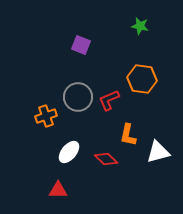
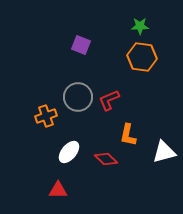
green star: rotated 12 degrees counterclockwise
orange hexagon: moved 22 px up
white triangle: moved 6 px right
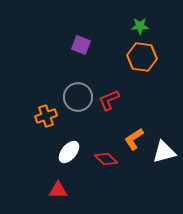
orange L-shape: moved 6 px right, 4 px down; rotated 45 degrees clockwise
